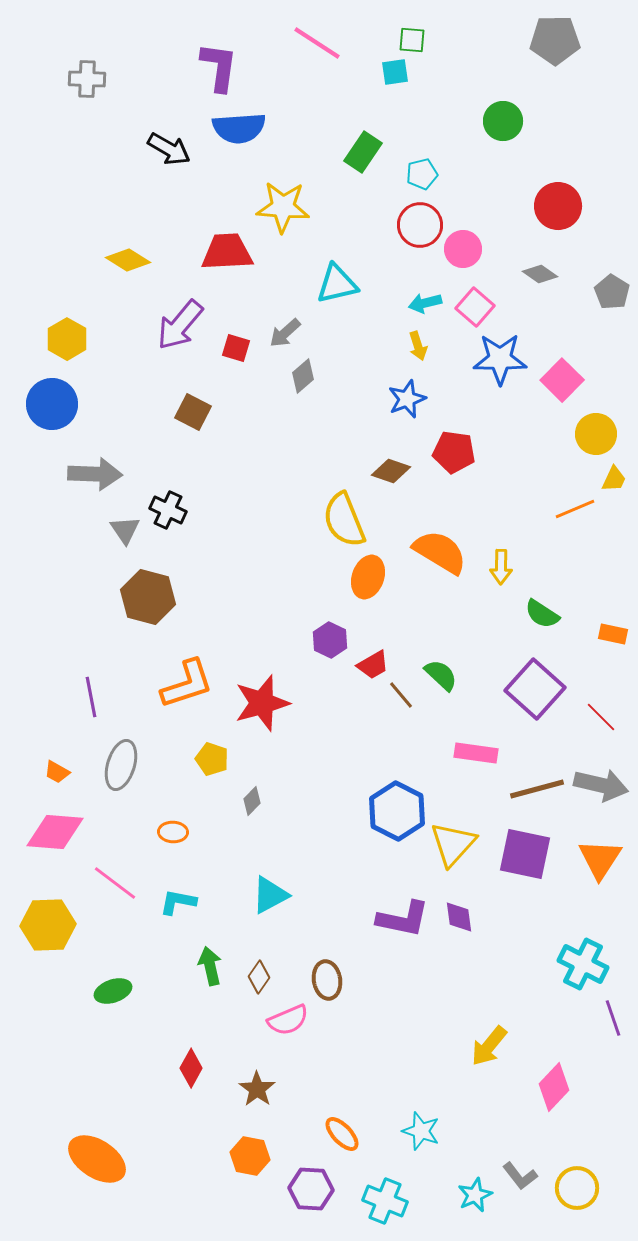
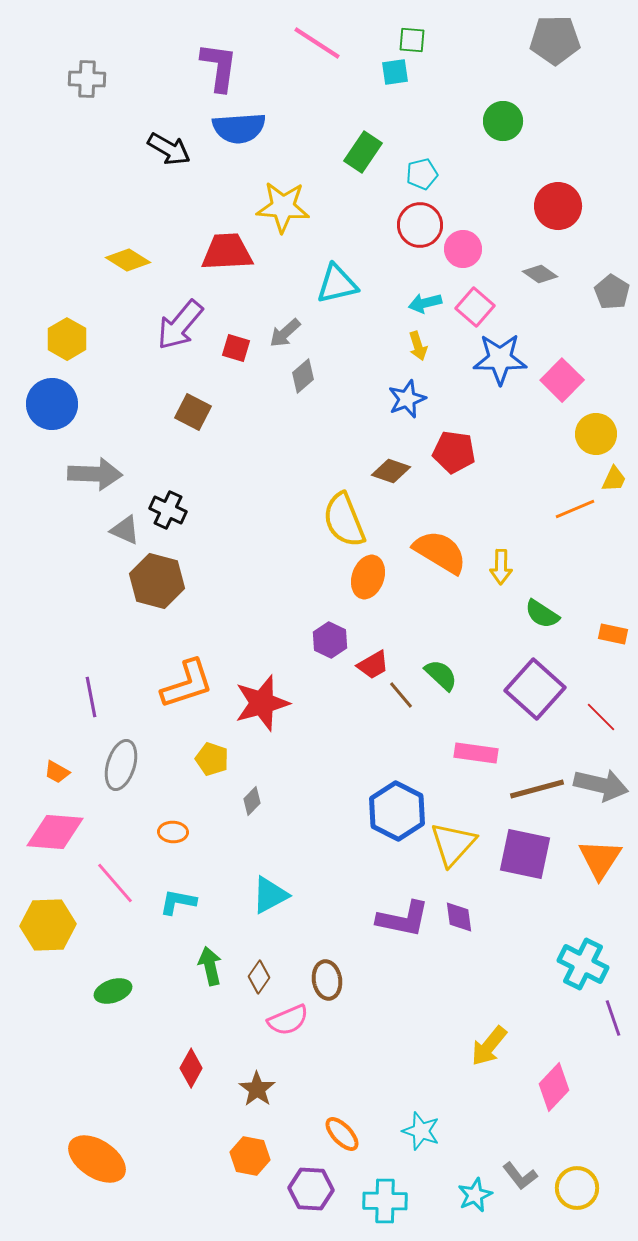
gray triangle at (125, 530): rotated 32 degrees counterclockwise
brown hexagon at (148, 597): moved 9 px right, 16 px up
pink line at (115, 883): rotated 12 degrees clockwise
cyan cross at (385, 1201): rotated 21 degrees counterclockwise
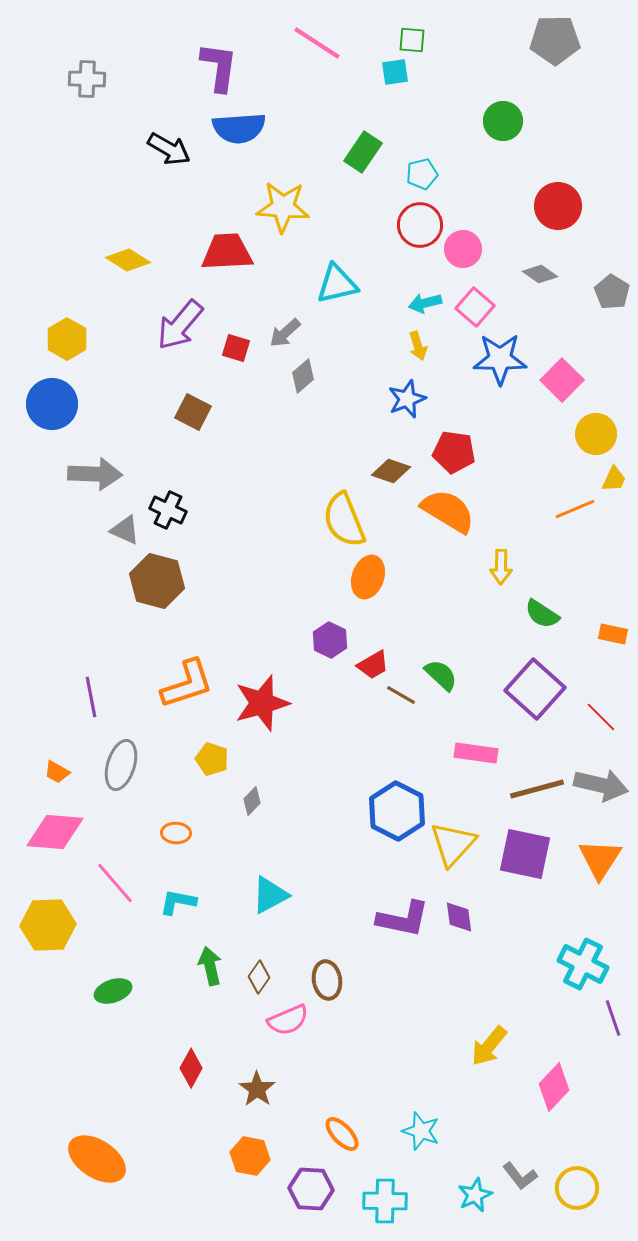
orange semicircle at (440, 552): moved 8 px right, 41 px up
brown line at (401, 695): rotated 20 degrees counterclockwise
orange ellipse at (173, 832): moved 3 px right, 1 px down
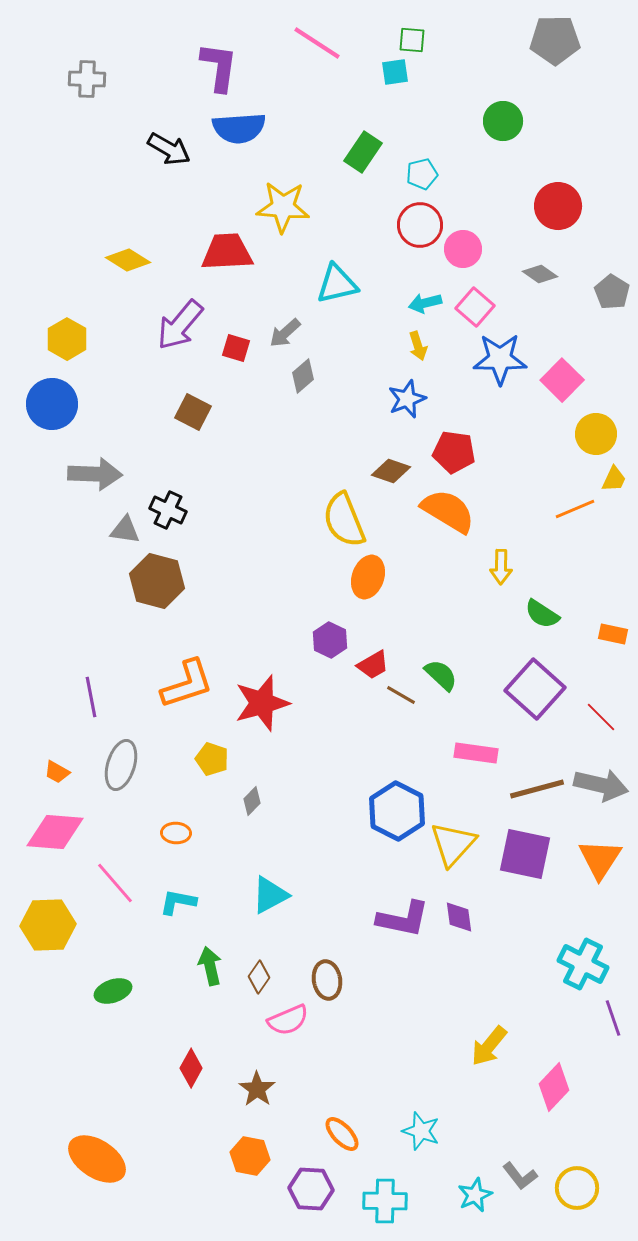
gray triangle at (125, 530): rotated 16 degrees counterclockwise
